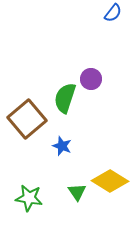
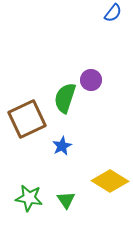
purple circle: moved 1 px down
brown square: rotated 15 degrees clockwise
blue star: rotated 24 degrees clockwise
green triangle: moved 11 px left, 8 px down
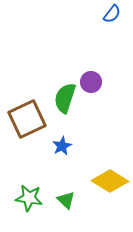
blue semicircle: moved 1 px left, 1 px down
purple circle: moved 2 px down
green triangle: rotated 12 degrees counterclockwise
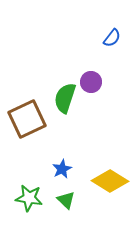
blue semicircle: moved 24 px down
blue star: moved 23 px down
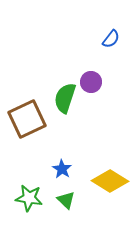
blue semicircle: moved 1 px left, 1 px down
blue star: rotated 12 degrees counterclockwise
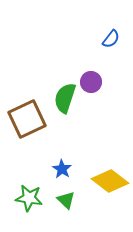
yellow diamond: rotated 6 degrees clockwise
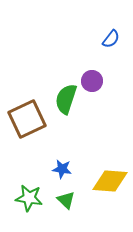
purple circle: moved 1 px right, 1 px up
green semicircle: moved 1 px right, 1 px down
blue star: rotated 24 degrees counterclockwise
yellow diamond: rotated 33 degrees counterclockwise
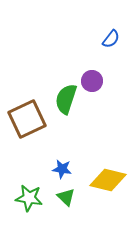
yellow diamond: moved 2 px left, 1 px up; rotated 9 degrees clockwise
green triangle: moved 3 px up
